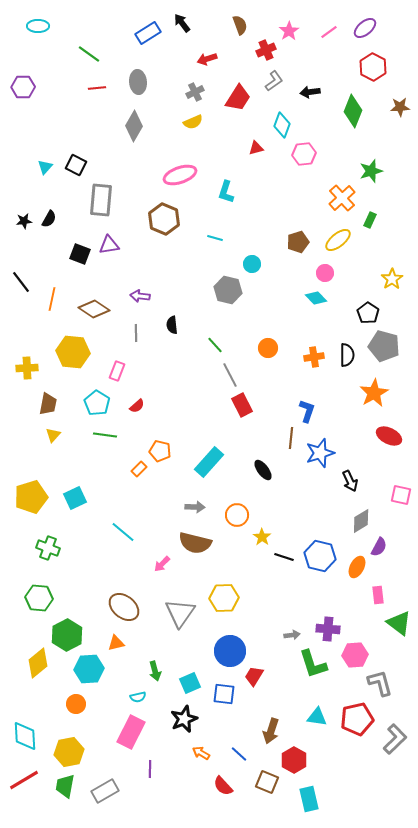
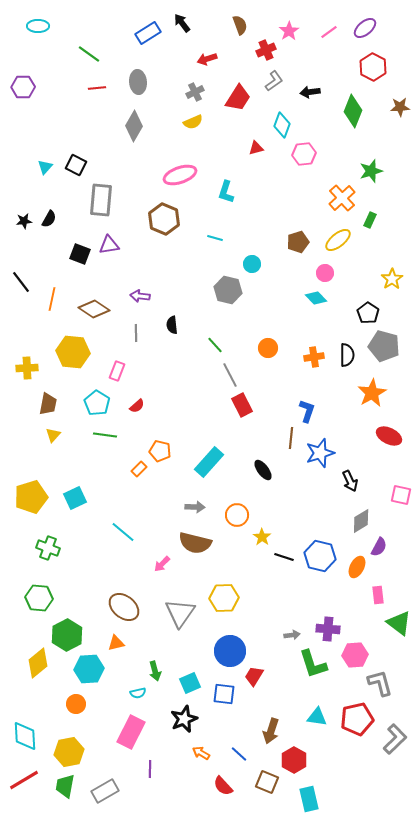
orange star at (374, 393): moved 2 px left
cyan semicircle at (138, 697): moved 4 px up
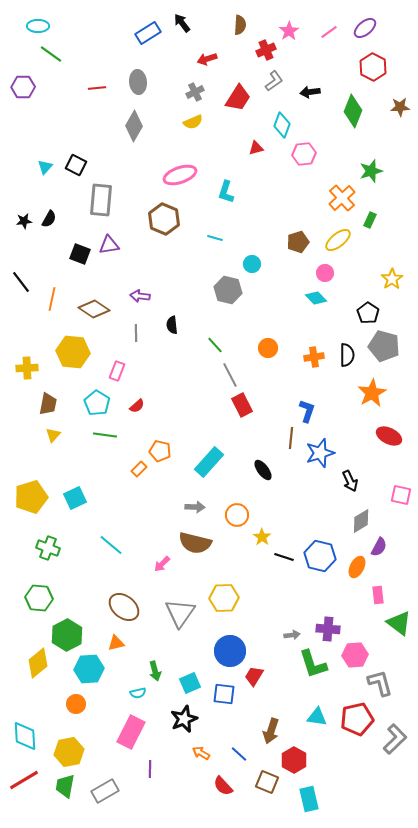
brown semicircle at (240, 25): rotated 24 degrees clockwise
green line at (89, 54): moved 38 px left
cyan line at (123, 532): moved 12 px left, 13 px down
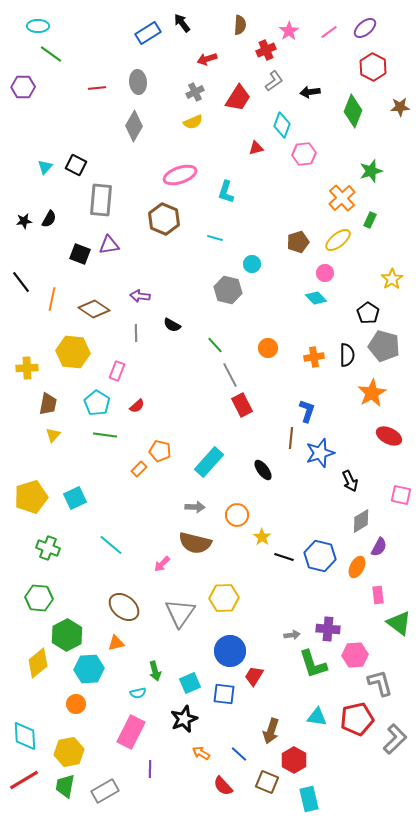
black semicircle at (172, 325): rotated 54 degrees counterclockwise
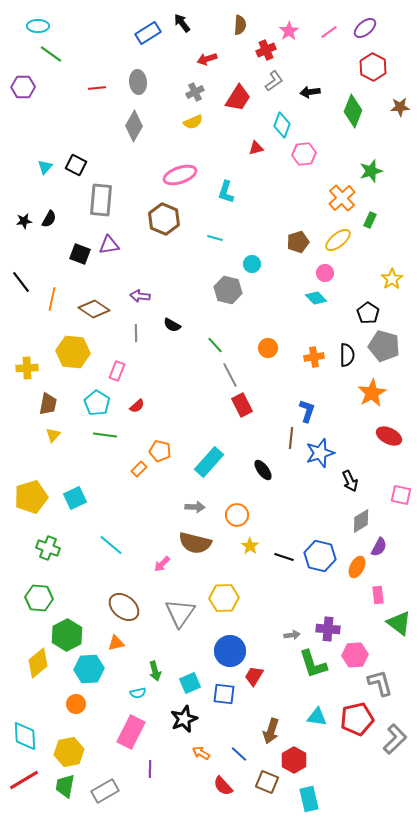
yellow star at (262, 537): moved 12 px left, 9 px down
